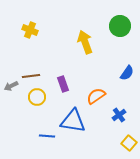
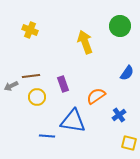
yellow square: rotated 28 degrees counterclockwise
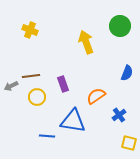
yellow arrow: moved 1 px right
blue semicircle: rotated 14 degrees counterclockwise
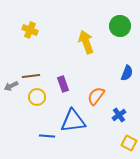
orange semicircle: rotated 18 degrees counterclockwise
blue triangle: rotated 16 degrees counterclockwise
yellow square: rotated 14 degrees clockwise
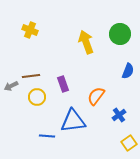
green circle: moved 8 px down
blue semicircle: moved 1 px right, 2 px up
yellow square: rotated 28 degrees clockwise
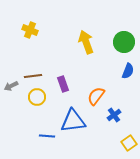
green circle: moved 4 px right, 8 px down
brown line: moved 2 px right
blue cross: moved 5 px left
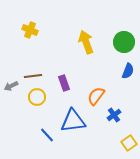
purple rectangle: moved 1 px right, 1 px up
blue line: moved 1 px up; rotated 42 degrees clockwise
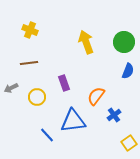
brown line: moved 4 px left, 13 px up
gray arrow: moved 2 px down
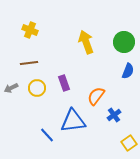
yellow circle: moved 9 px up
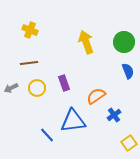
blue semicircle: rotated 42 degrees counterclockwise
orange semicircle: rotated 18 degrees clockwise
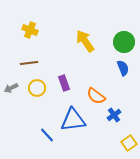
yellow arrow: moved 1 px left, 1 px up; rotated 15 degrees counterclockwise
blue semicircle: moved 5 px left, 3 px up
orange semicircle: rotated 108 degrees counterclockwise
blue triangle: moved 1 px up
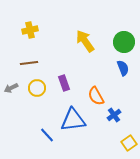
yellow cross: rotated 35 degrees counterclockwise
orange semicircle: rotated 24 degrees clockwise
